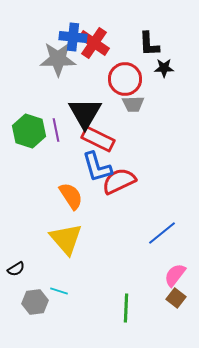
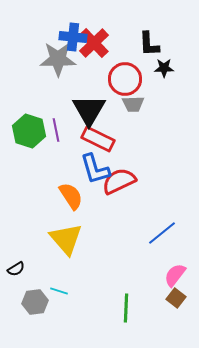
red cross: rotated 12 degrees clockwise
black triangle: moved 4 px right, 3 px up
blue L-shape: moved 2 px left, 2 px down
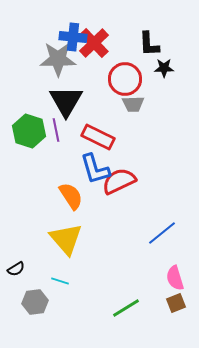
black triangle: moved 23 px left, 9 px up
red rectangle: moved 2 px up
pink semicircle: moved 3 px down; rotated 55 degrees counterclockwise
cyan line: moved 1 px right, 10 px up
brown square: moved 5 px down; rotated 30 degrees clockwise
green line: rotated 56 degrees clockwise
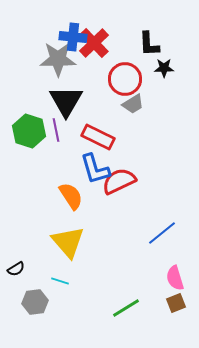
gray trapezoid: rotated 30 degrees counterclockwise
yellow triangle: moved 2 px right, 3 px down
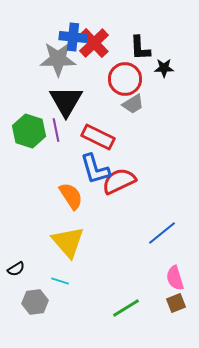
black L-shape: moved 9 px left, 4 px down
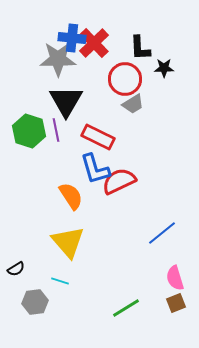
blue cross: moved 1 px left, 1 px down
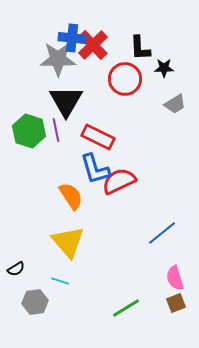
red cross: moved 1 px left, 2 px down
gray trapezoid: moved 42 px right
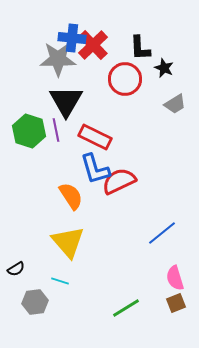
black star: rotated 24 degrees clockwise
red rectangle: moved 3 px left
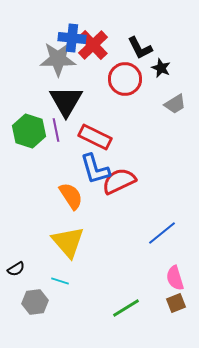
black L-shape: rotated 24 degrees counterclockwise
black star: moved 3 px left
